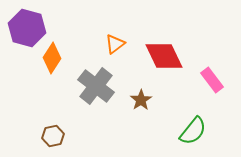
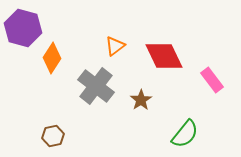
purple hexagon: moved 4 px left
orange triangle: moved 2 px down
green semicircle: moved 8 px left, 3 px down
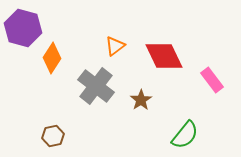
green semicircle: moved 1 px down
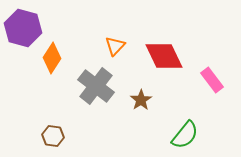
orange triangle: rotated 10 degrees counterclockwise
brown hexagon: rotated 20 degrees clockwise
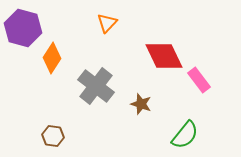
orange triangle: moved 8 px left, 23 px up
pink rectangle: moved 13 px left
brown star: moved 4 px down; rotated 20 degrees counterclockwise
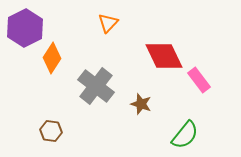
orange triangle: moved 1 px right
purple hexagon: moved 2 px right; rotated 18 degrees clockwise
brown hexagon: moved 2 px left, 5 px up
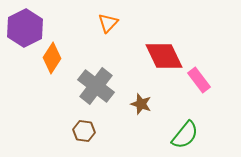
brown hexagon: moved 33 px right
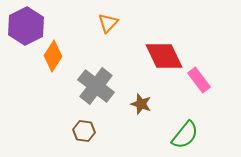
purple hexagon: moved 1 px right, 2 px up
orange diamond: moved 1 px right, 2 px up
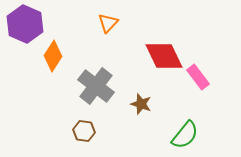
purple hexagon: moved 1 px left, 2 px up; rotated 9 degrees counterclockwise
pink rectangle: moved 1 px left, 3 px up
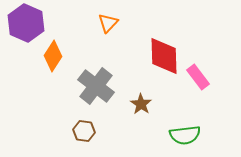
purple hexagon: moved 1 px right, 1 px up
red diamond: rotated 24 degrees clockwise
brown star: rotated 15 degrees clockwise
green semicircle: rotated 44 degrees clockwise
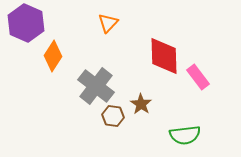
brown hexagon: moved 29 px right, 15 px up
